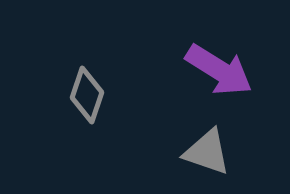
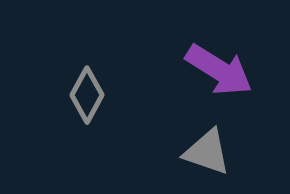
gray diamond: rotated 10 degrees clockwise
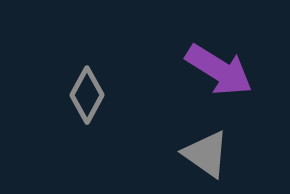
gray triangle: moved 1 px left, 2 px down; rotated 16 degrees clockwise
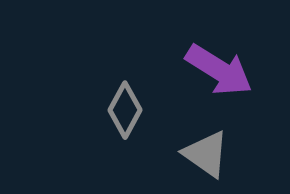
gray diamond: moved 38 px right, 15 px down
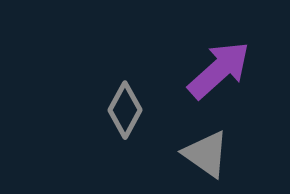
purple arrow: rotated 74 degrees counterclockwise
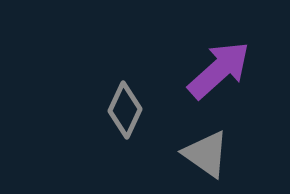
gray diamond: rotated 4 degrees counterclockwise
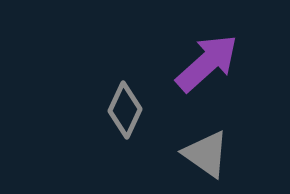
purple arrow: moved 12 px left, 7 px up
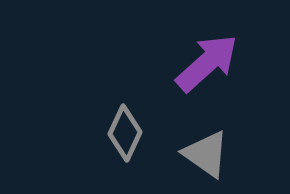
gray diamond: moved 23 px down
